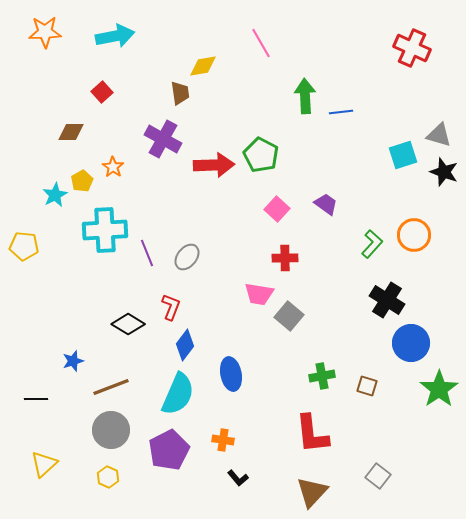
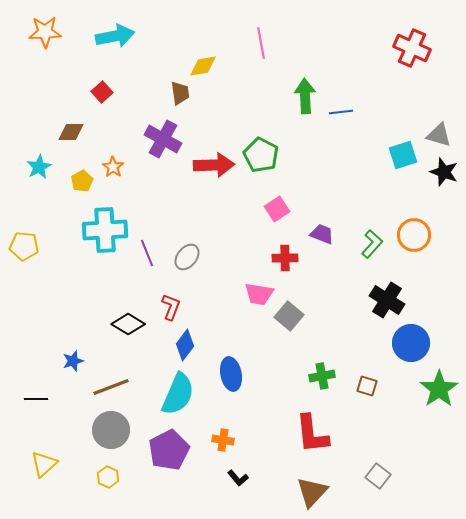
pink line at (261, 43): rotated 20 degrees clockwise
cyan star at (55, 195): moved 16 px left, 28 px up
purple trapezoid at (326, 204): moved 4 px left, 30 px down; rotated 15 degrees counterclockwise
pink square at (277, 209): rotated 15 degrees clockwise
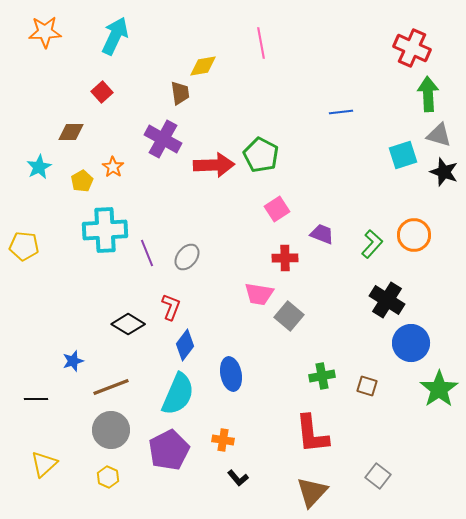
cyan arrow at (115, 36): rotated 54 degrees counterclockwise
green arrow at (305, 96): moved 123 px right, 2 px up
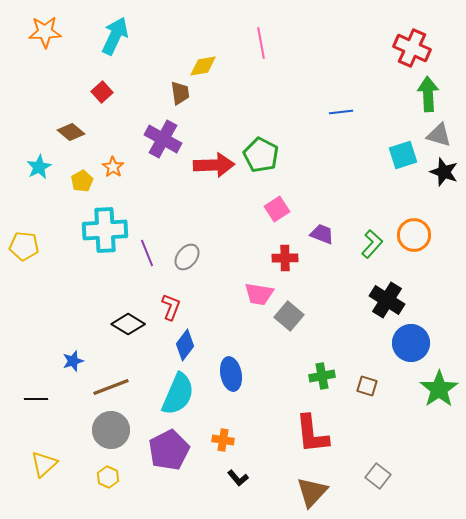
brown diamond at (71, 132): rotated 40 degrees clockwise
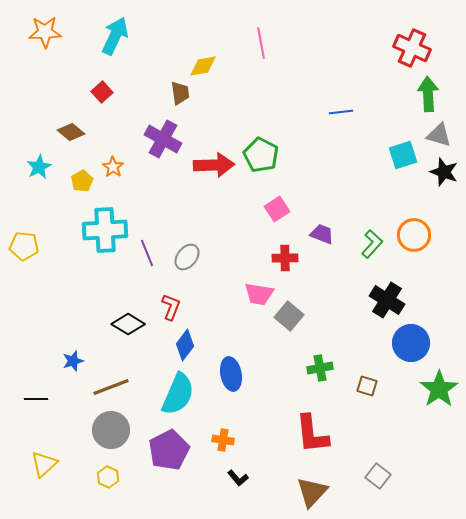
green cross at (322, 376): moved 2 px left, 8 px up
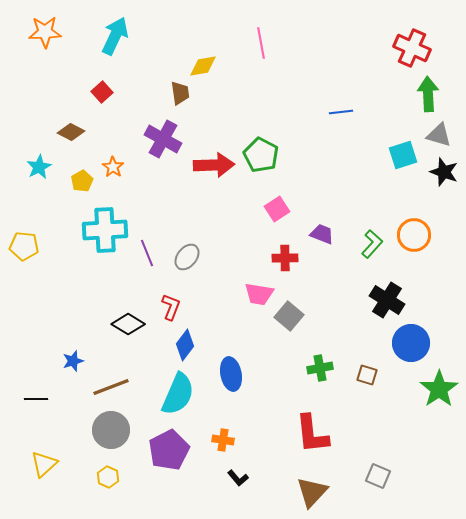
brown diamond at (71, 132): rotated 12 degrees counterclockwise
brown square at (367, 386): moved 11 px up
gray square at (378, 476): rotated 15 degrees counterclockwise
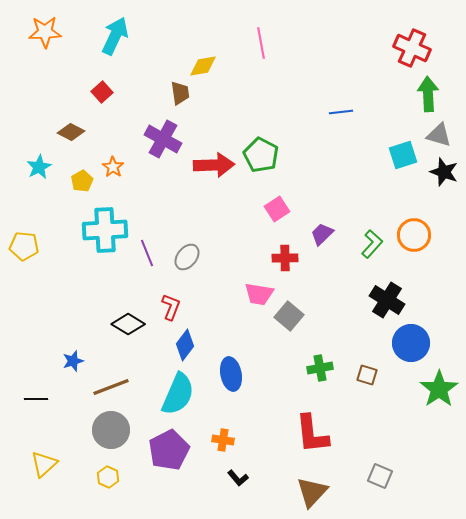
purple trapezoid at (322, 234): rotated 65 degrees counterclockwise
gray square at (378, 476): moved 2 px right
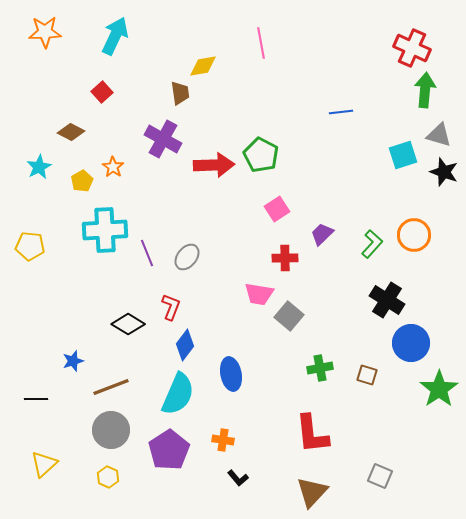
green arrow at (428, 94): moved 3 px left, 4 px up; rotated 8 degrees clockwise
yellow pentagon at (24, 246): moved 6 px right
purple pentagon at (169, 450): rotated 6 degrees counterclockwise
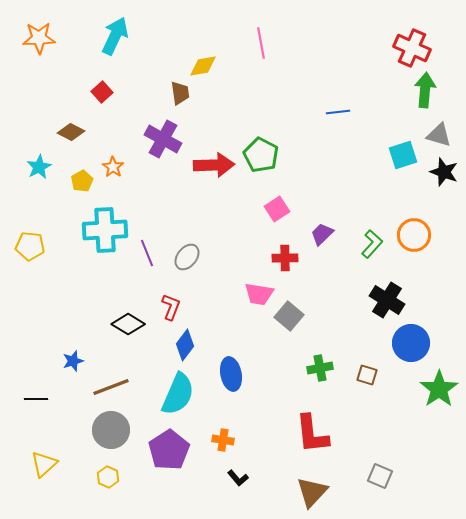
orange star at (45, 32): moved 6 px left, 6 px down
blue line at (341, 112): moved 3 px left
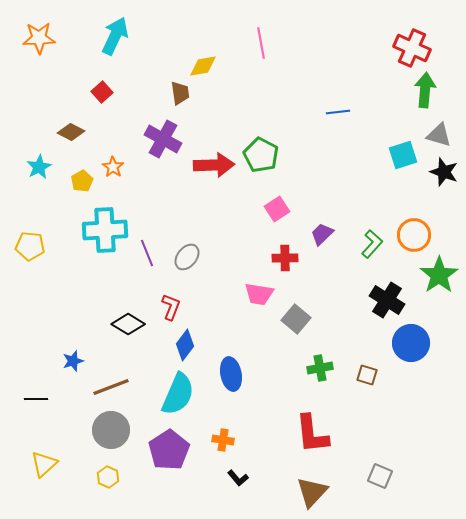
gray square at (289, 316): moved 7 px right, 3 px down
green star at (439, 389): moved 114 px up
